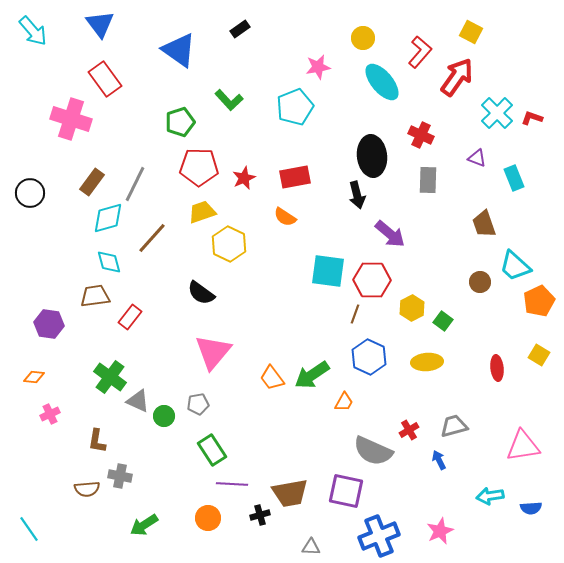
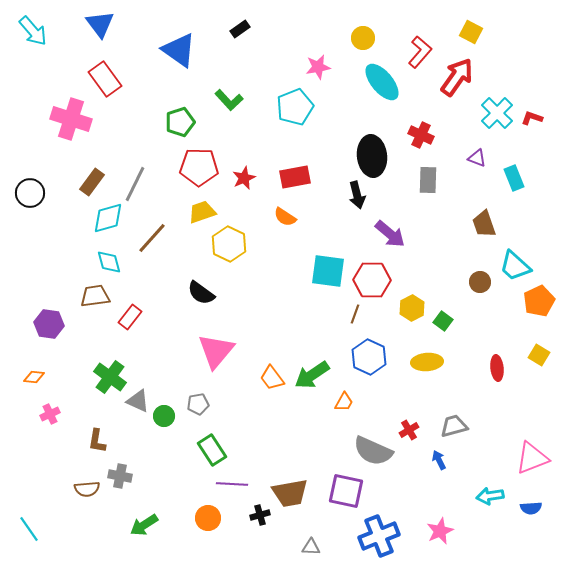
pink triangle at (213, 352): moved 3 px right, 1 px up
pink triangle at (523, 446): moved 9 px right, 12 px down; rotated 12 degrees counterclockwise
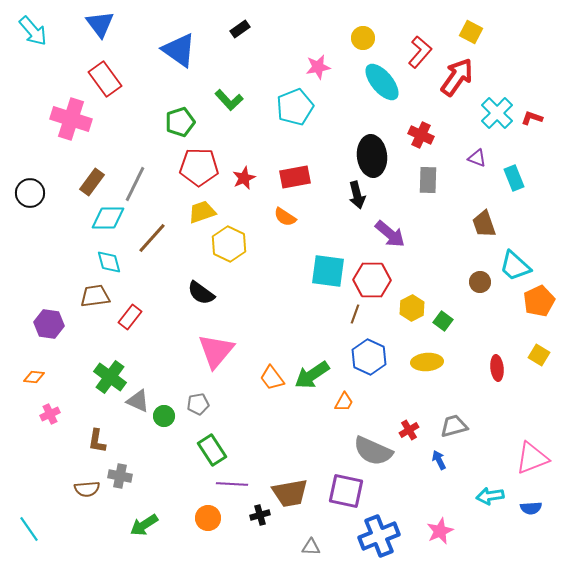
cyan diamond at (108, 218): rotated 16 degrees clockwise
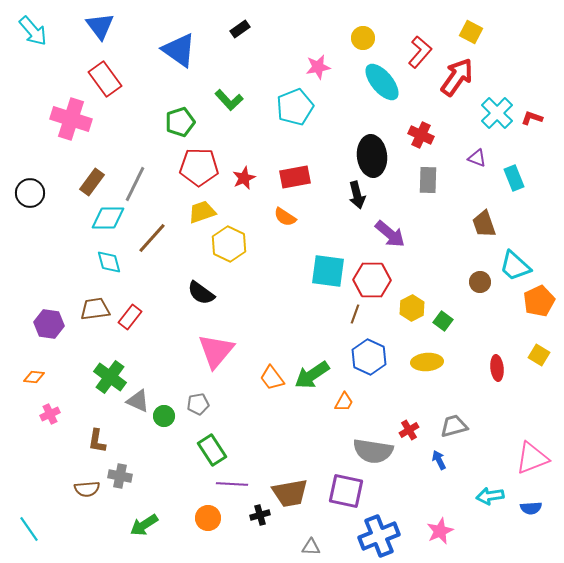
blue triangle at (100, 24): moved 2 px down
brown trapezoid at (95, 296): moved 13 px down
gray semicircle at (373, 451): rotated 15 degrees counterclockwise
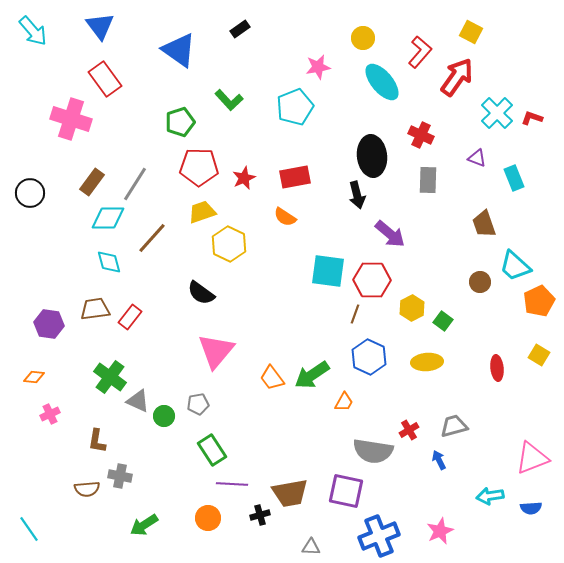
gray line at (135, 184): rotated 6 degrees clockwise
